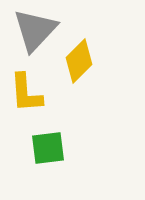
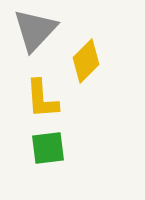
yellow diamond: moved 7 px right
yellow L-shape: moved 16 px right, 6 px down
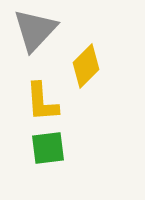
yellow diamond: moved 5 px down
yellow L-shape: moved 3 px down
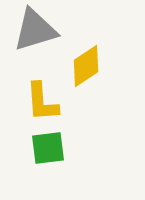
gray triangle: rotated 30 degrees clockwise
yellow diamond: rotated 12 degrees clockwise
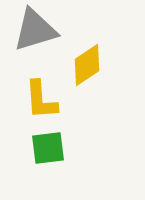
yellow diamond: moved 1 px right, 1 px up
yellow L-shape: moved 1 px left, 2 px up
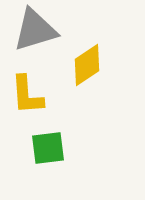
yellow L-shape: moved 14 px left, 5 px up
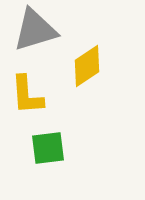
yellow diamond: moved 1 px down
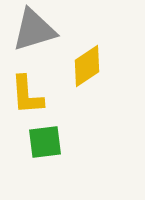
gray triangle: moved 1 px left
green square: moved 3 px left, 6 px up
